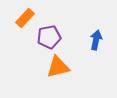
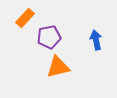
blue arrow: rotated 24 degrees counterclockwise
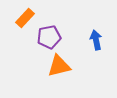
orange triangle: moved 1 px right, 1 px up
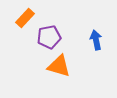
orange triangle: rotated 30 degrees clockwise
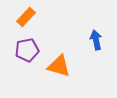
orange rectangle: moved 1 px right, 1 px up
purple pentagon: moved 22 px left, 13 px down
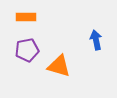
orange rectangle: rotated 48 degrees clockwise
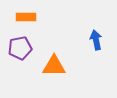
purple pentagon: moved 7 px left, 2 px up
orange triangle: moved 5 px left; rotated 15 degrees counterclockwise
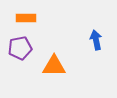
orange rectangle: moved 1 px down
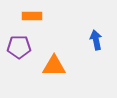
orange rectangle: moved 6 px right, 2 px up
purple pentagon: moved 1 px left, 1 px up; rotated 10 degrees clockwise
